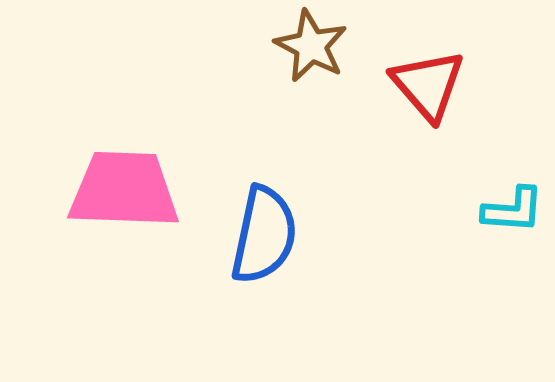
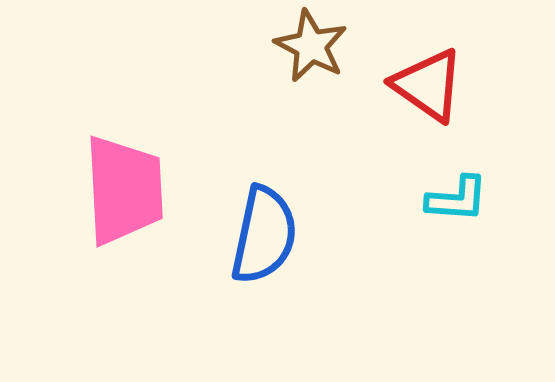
red triangle: rotated 14 degrees counterclockwise
pink trapezoid: rotated 85 degrees clockwise
cyan L-shape: moved 56 px left, 11 px up
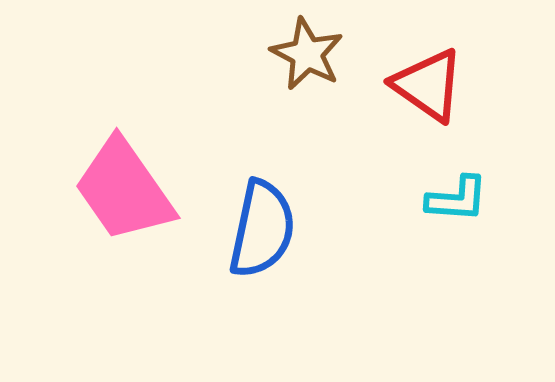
brown star: moved 4 px left, 8 px down
pink trapezoid: rotated 148 degrees clockwise
blue semicircle: moved 2 px left, 6 px up
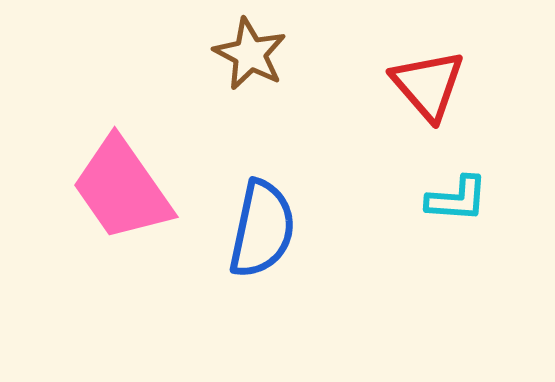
brown star: moved 57 px left
red triangle: rotated 14 degrees clockwise
pink trapezoid: moved 2 px left, 1 px up
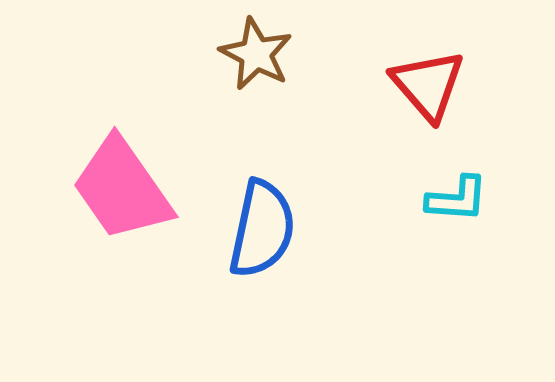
brown star: moved 6 px right
